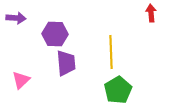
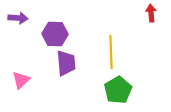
purple arrow: moved 2 px right
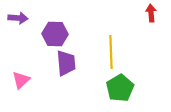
green pentagon: moved 2 px right, 2 px up
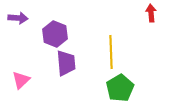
purple hexagon: rotated 20 degrees clockwise
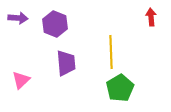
red arrow: moved 4 px down
purple hexagon: moved 10 px up
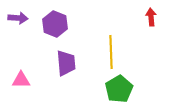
pink triangle: rotated 42 degrees clockwise
green pentagon: moved 1 px left, 1 px down
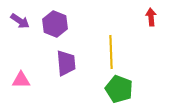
purple arrow: moved 2 px right, 3 px down; rotated 30 degrees clockwise
green pentagon: rotated 20 degrees counterclockwise
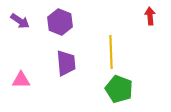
red arrow: moved 1 px left, 1 px up
purple hexagon: moved 5 px right, 2 px up
